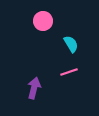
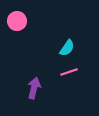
pink circle: moved 26 px left
cyan semicircle: moved 4 px left, 4 px down; rotated 66 degrees clockwise
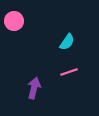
pink circle: moved 3 px left
cyan semicircle: moved 6 px up
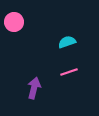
pink circle: moved 1 px down
cyan semicircle: rotated 144 degrees counterclockwise
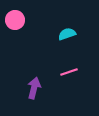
pink circle: moved 1 px right, 2 px up
cyan semicircle: moved 8 px up
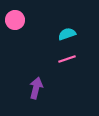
pink line: moved 2 px left, 13 px up
purple arrow: moved 2 px right
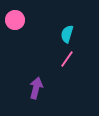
cyan semicircle: rotated 54 degrees counterclockwise
pink line: rotated 36 degrees counterclockwise
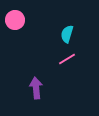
pink line: rotated 24 degrees clockwise
purple arrow: rotated 20 degrees counterclockwise
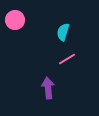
cyan semicircle: moved 4 px left, 2 px up
purple arrow: moved 12 px right
